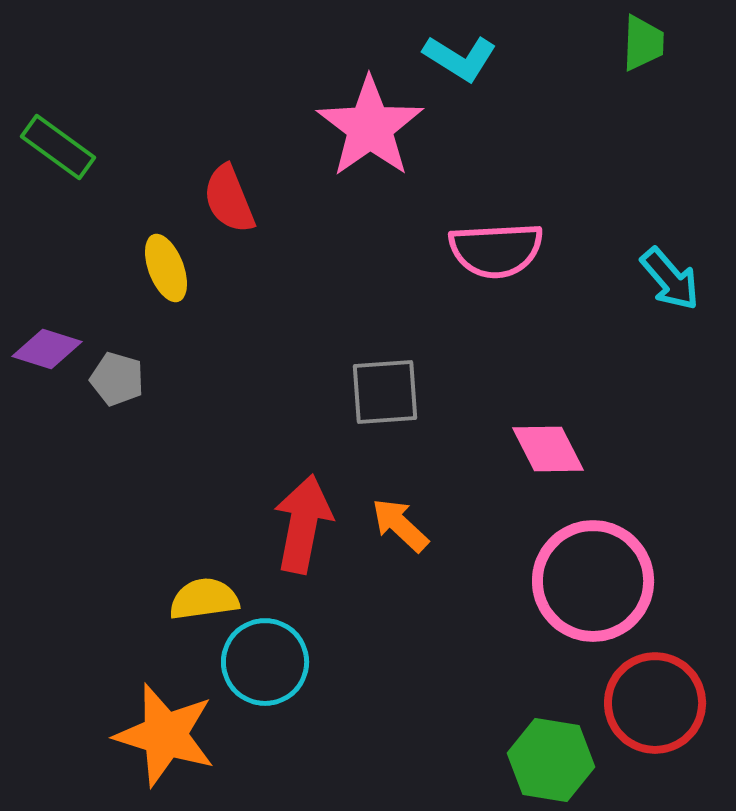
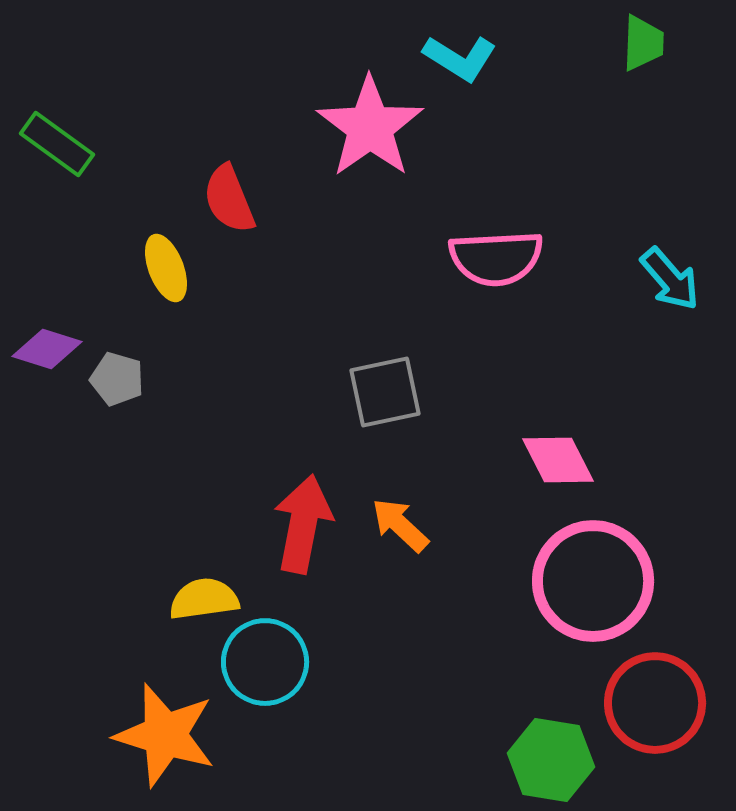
green rectangle: moved 1 px left, 3 px up
pink semicircle: moved 8 px down
gray square: rotated 8 degrees counterclockwise
pink diamond: moved 10 px right, 11 px down
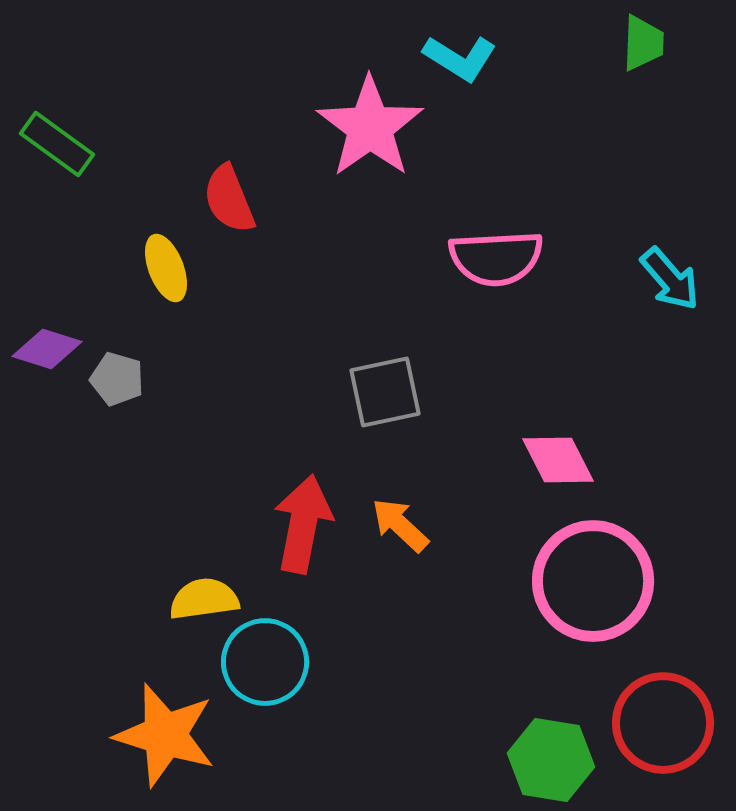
red circle: moved 8 px right, 20 px down
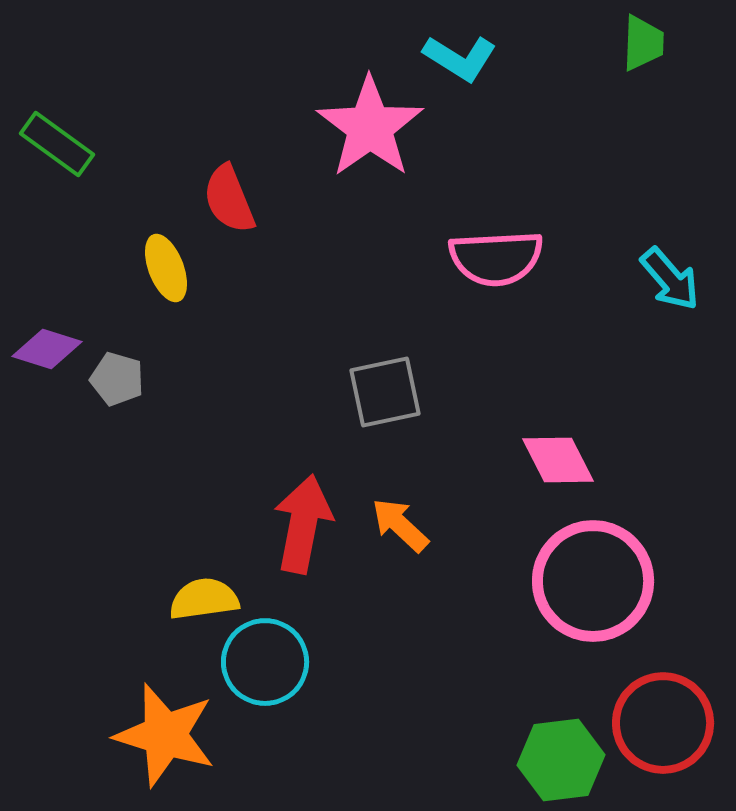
green hexagon: moved 10 px right; rotated 16 degrees counterclockwise
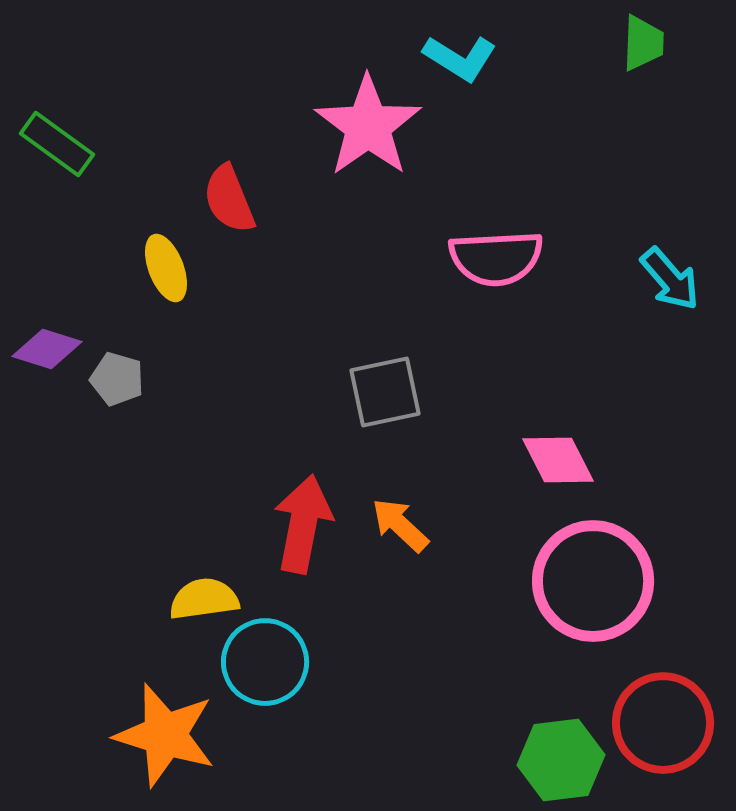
pink star: moved 2 px left, 1 px up
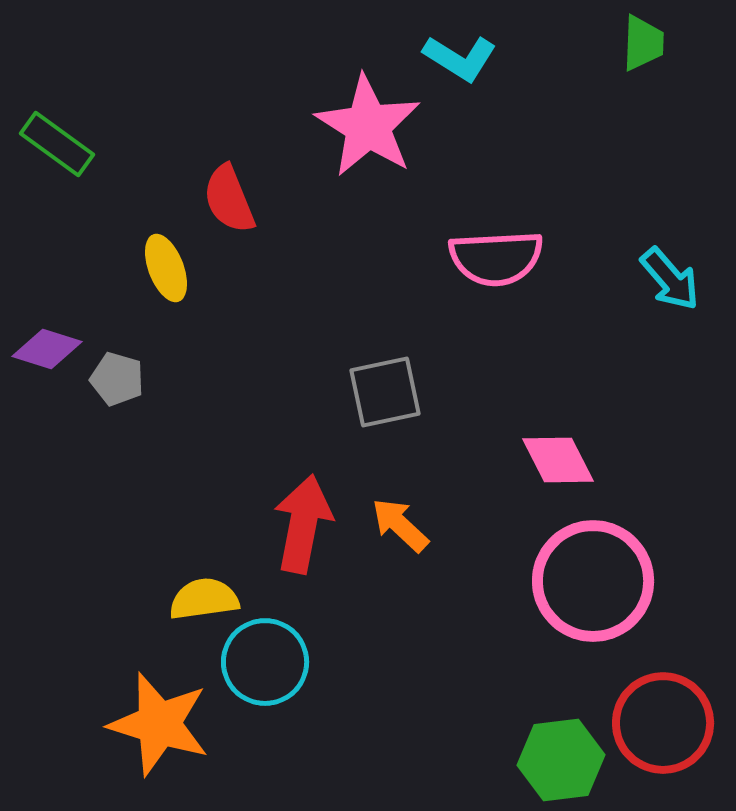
pink star: rotated 5 degrees counterclockwise
orange star: moved 6 px left, 11 px up
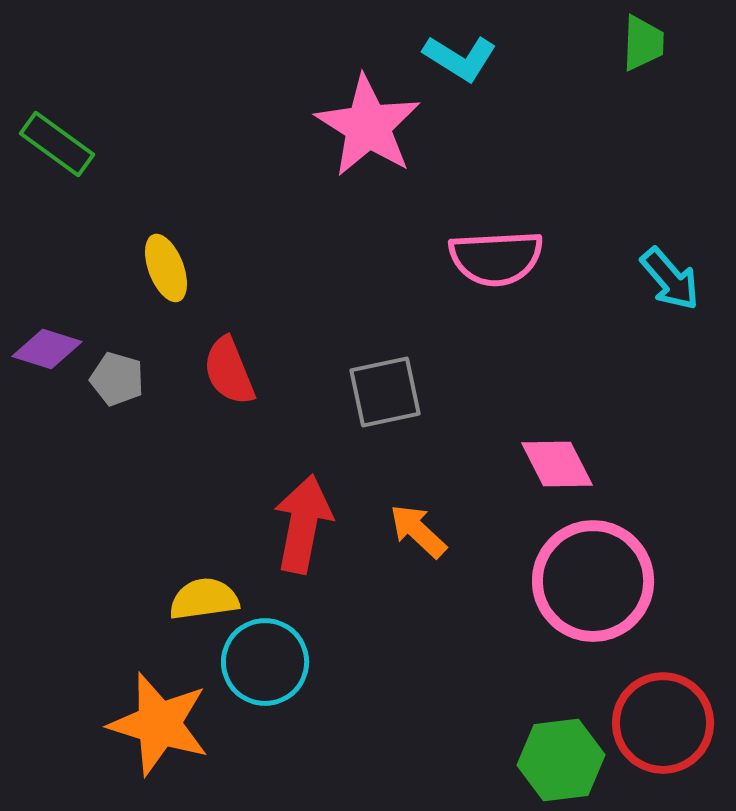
red semicircle: moved 172 px down
pink diamond: moved 1 px left, 4 px down
orange arrow: moved 18 px right, 6 px down
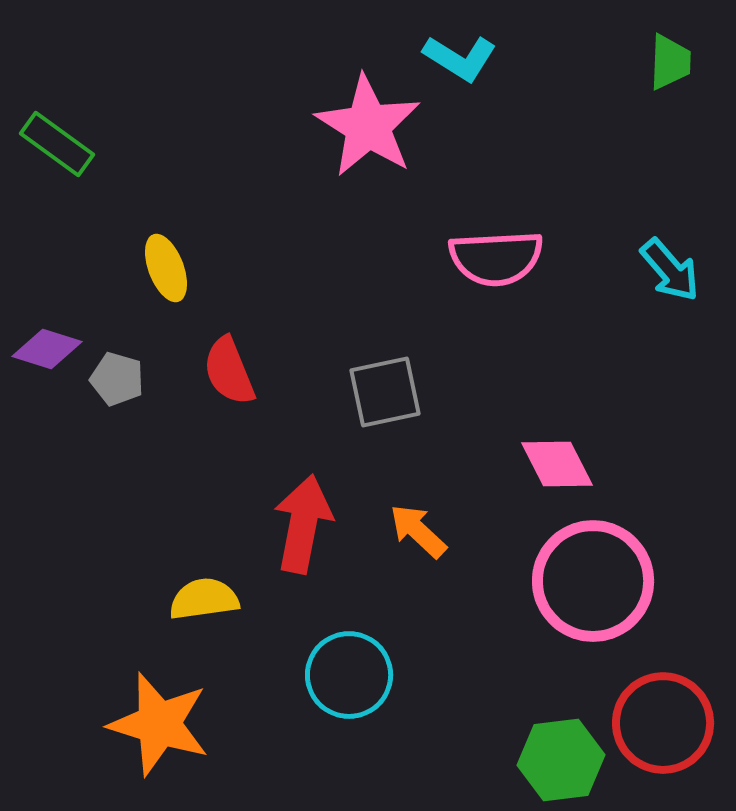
green trapezoid: moved 27 px right, 19 px down
cyan arrow: moved 9 px up
cyan circle: moved 84 px right, 13 px down
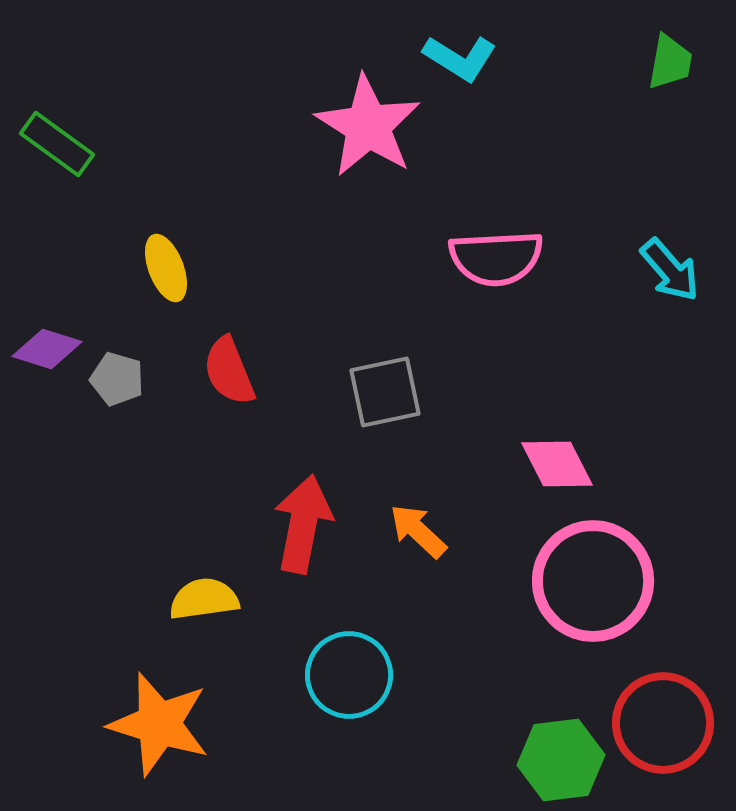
green trapezoid: rotated 8 degrees clockwise
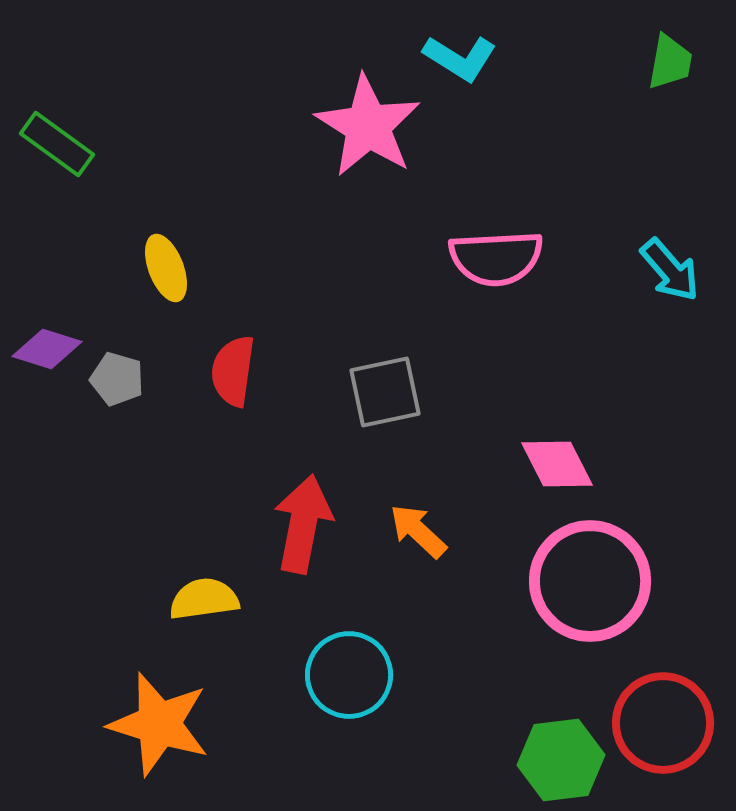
red semicircle: moved 4 px right; rotated 30 degrees clockwise
pink circle: moved 3 px left
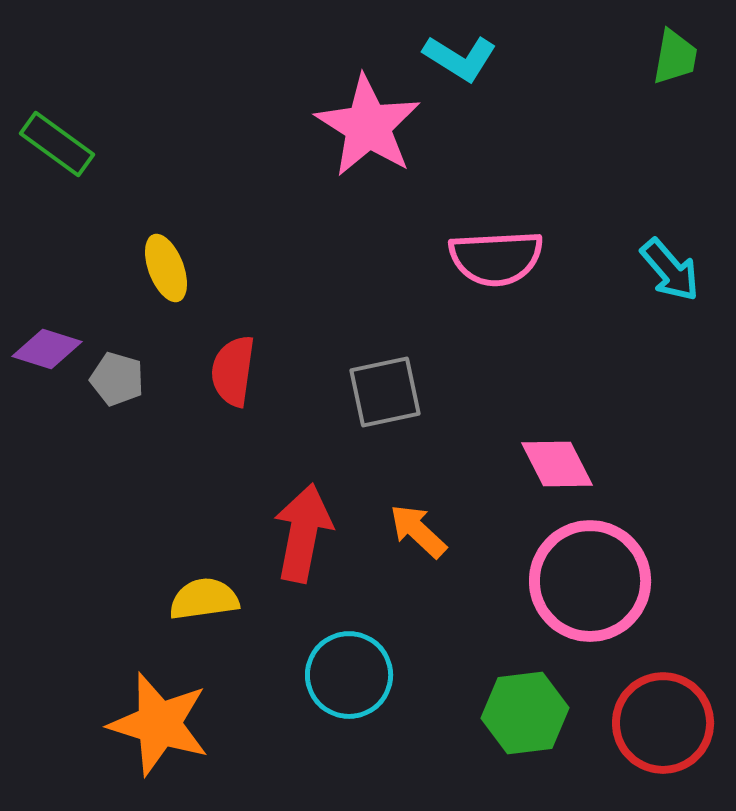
green trapezoid: moved 5 px right, 5 px up
red arrow: moved 9 px down
green hexagon: moved 36 px left, 47 px up
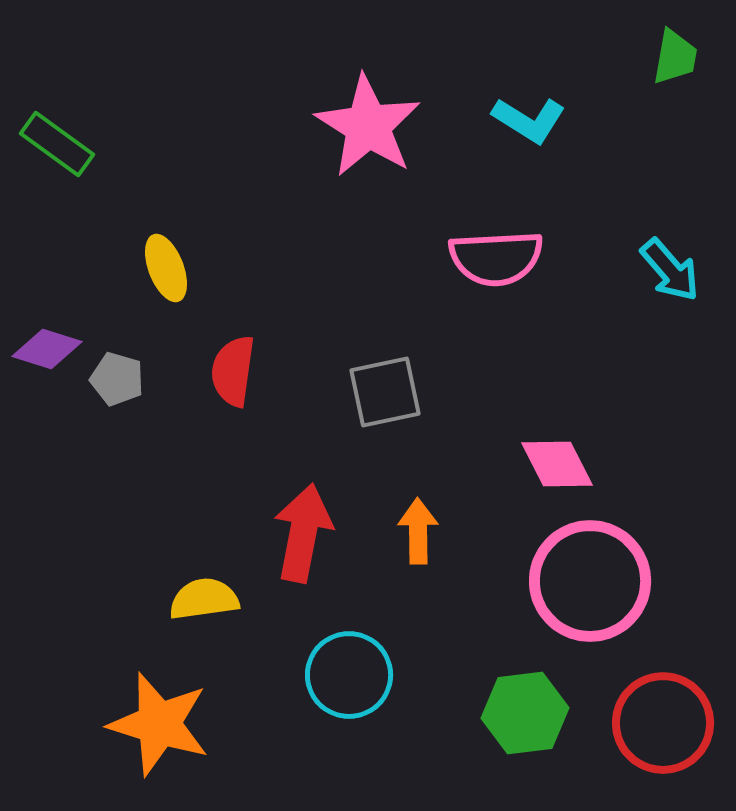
cyan L-shape: moved 69 px right, 62 px down
orange arrow: rotated 46 degrees clockwise
